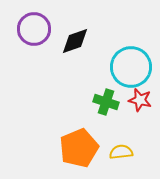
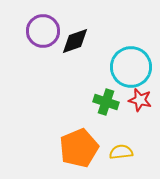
purple circle: moved 9 px right, 2 px down
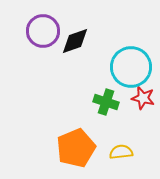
red star: moved 3 px right, 2 px up
orange pentagon: moved 3 px left
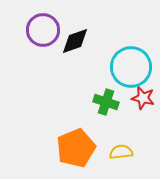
purple circle: moved 1 px up
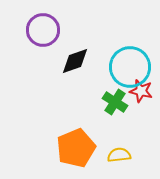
black diamond: moved 20 px down
cyan circle: moved 1 px left
red star: moved 2 px left, 7 px up
green cross: moved 9 px right; rotated 15 degrees clockwise
yellow semicircle: moved 2 px left, 3 px down
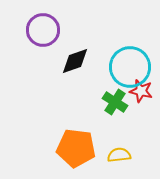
orange pentagon: rotated 30 degrees clockwise
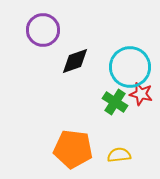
red star: moved 3 px down
orange pentagon: moved 3 px left, 1 px down
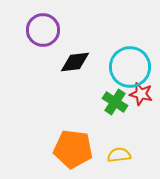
black diamond: moved 1 px down; rotated 12 degrees clockwise
